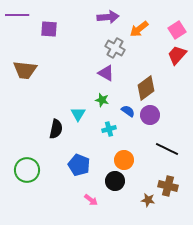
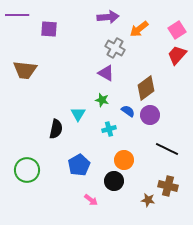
blue pentagon: rotated 20 degrees clockwise
black circle: moved 1 px left
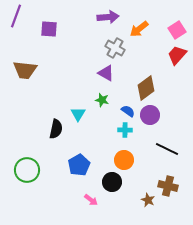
purple line: moved 1 px left, 1 px down; rotated 70 degrees counterclockwise
cyan cross: moved 16 px right, 1 px down; rotated 16 degrees clockwise
black circle: moved 2 px left, 1 px down
brown star: rotated 16 degrees clockwise
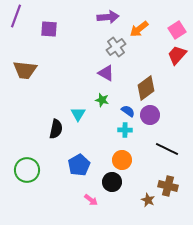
gray cross: moved 1 px right, 1 px up; rotated 24 degrees clockwise
orange circle: moved 2 px left
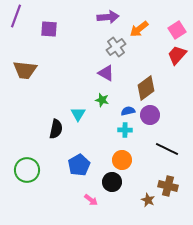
blue semicircle: rotated 48 degrees counterclockwise
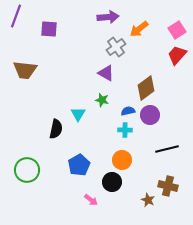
black line: rotated 40 degrees counterclockwise
